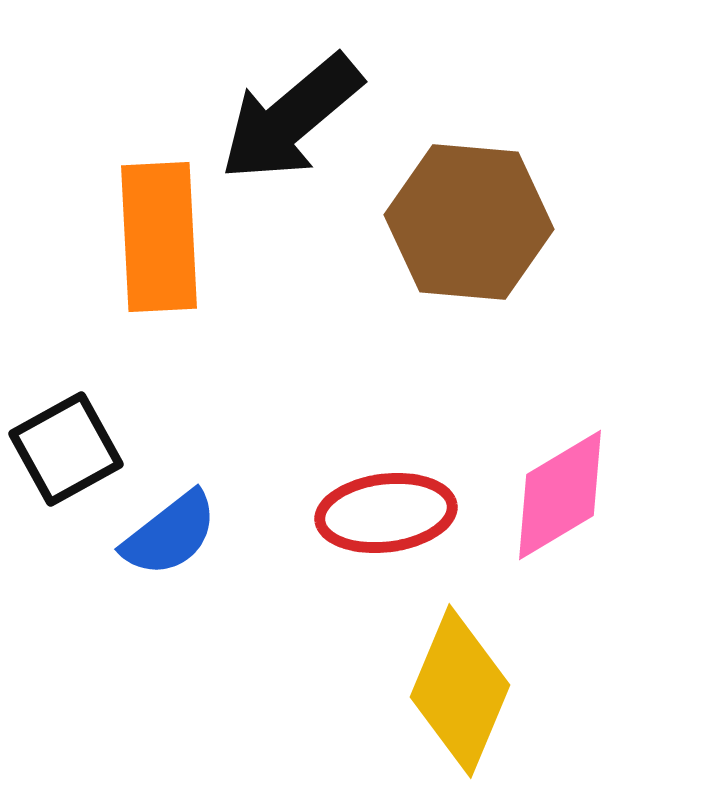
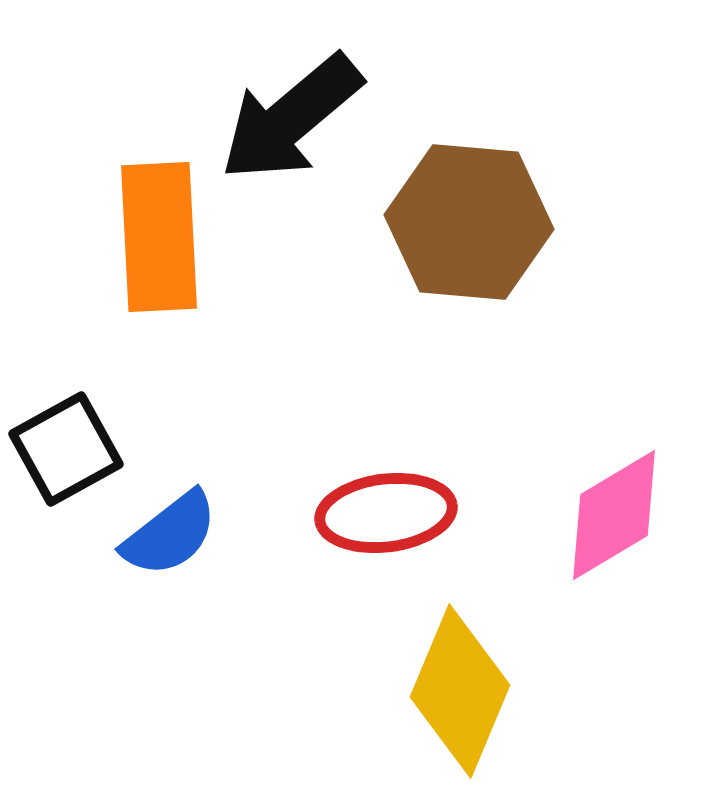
pink diamond: moved 54 px right, 20 px down
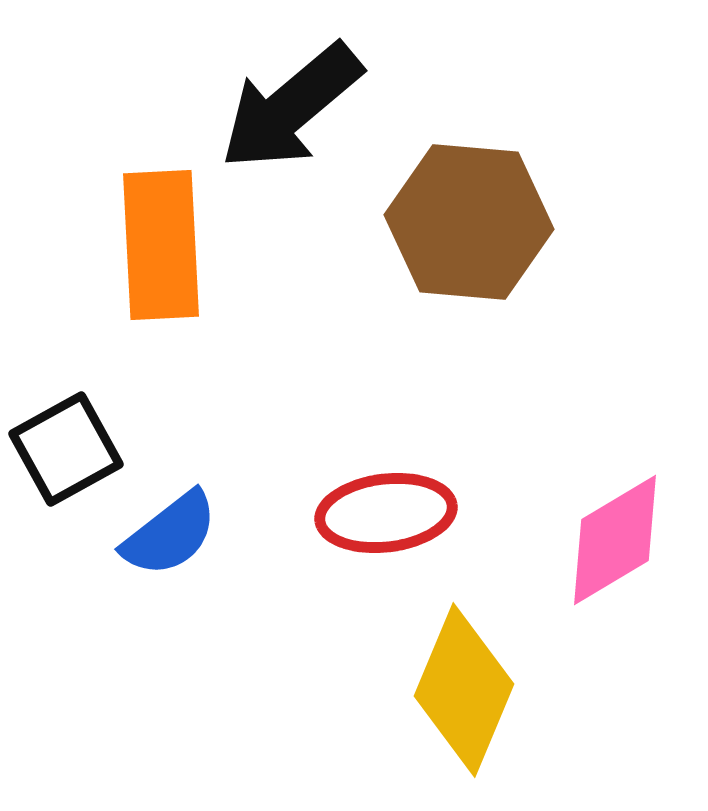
black arrow: moved 11 px up
orange rectangle: moved 2 px right, 8 px down
pink diamond: moved 1 px right, 25 px down
yellow diamond: moved 4 px right, 1 px up
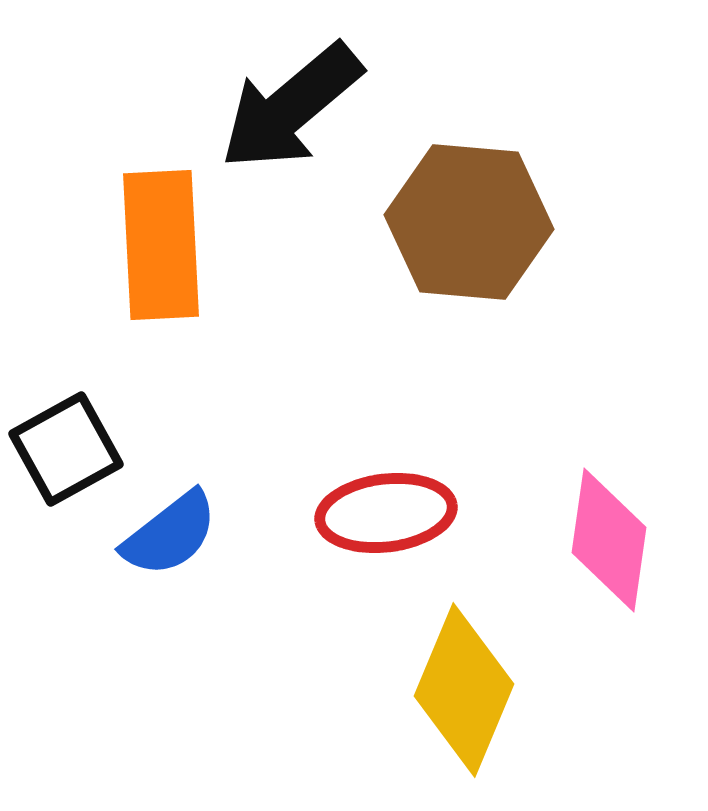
pink diamond: moved 6 px left; rotated 51 degrees counterclockwise
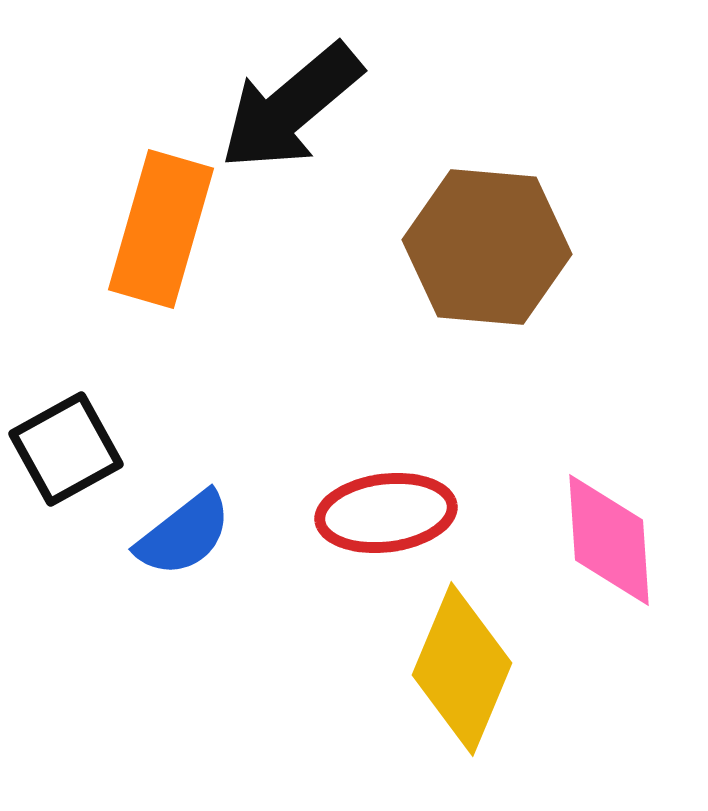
brown hexagon: moved 18 px right, 25 px down
orange rectangle: moved 16 px up; rotated 19 degrees clockwise
blue semicircle: moved 14 px right
pink diamond: rotated 12 degrees counterclockwise
yellow diamond: moved 2 px left, 21 px up
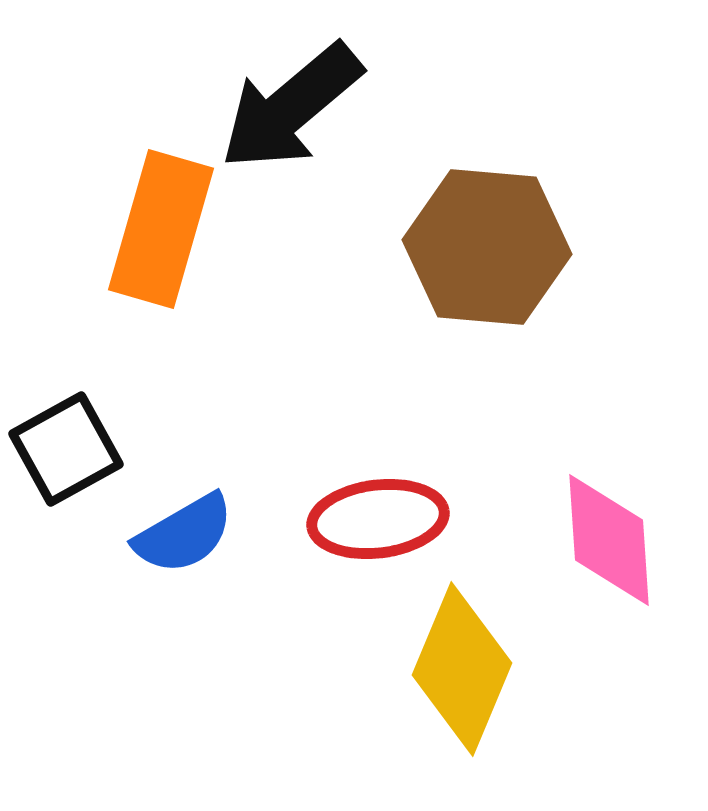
red ellipse: moved 8 px left, 6 px down
blue semicircle: rotated 8 degrees clockwise
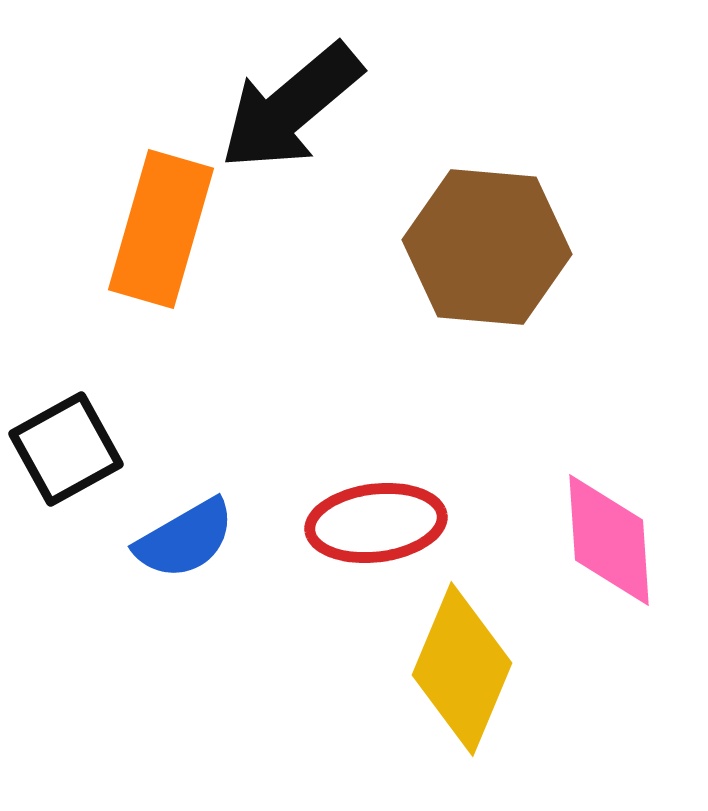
red ellipse: moved 2 px left, 4 px down
blue semicircle: moved 1 px right, 5 px down
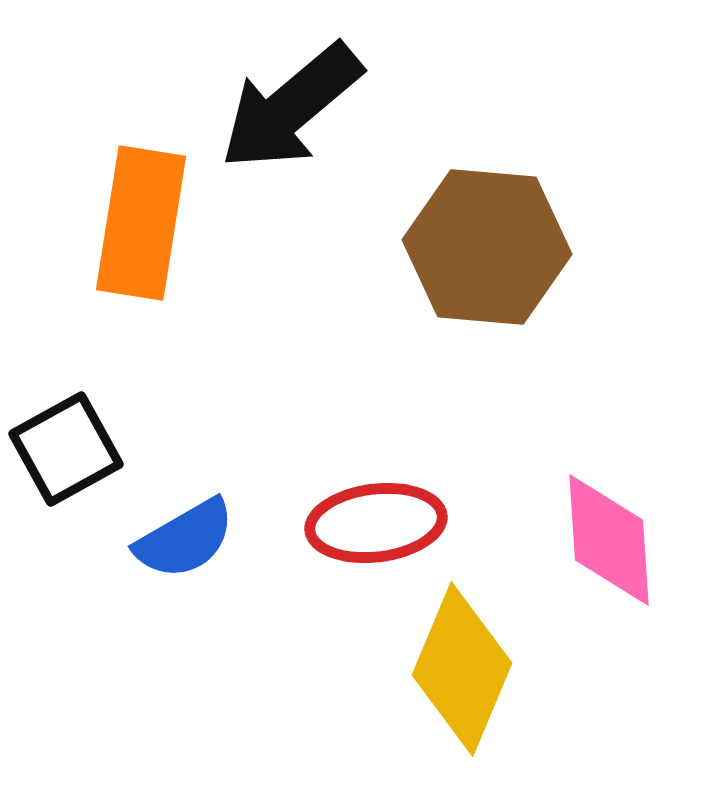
orange rectangle: moved 20 px left, 6 px up; rotated 7 degrees counterclockwise
